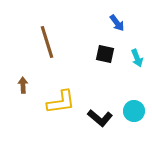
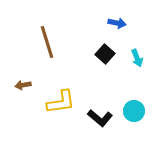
blue arrow: rotated 42 degrees counterclockwise
black square: rotated 30 degrees clockwise
brown arrow: rotated 98 degrees counterclockwise
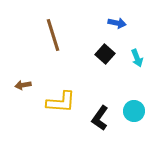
brown line: moved 6 px right, 7 px up
yellow L-shape: rotated 12 degrees clockwise
black L-shape: rotated 85 degrees clockwise
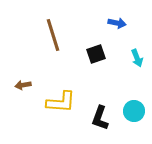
black square: moved 9 px left; rotated 30 degrees clockwise
black L-shape: rotated 15 degrees counterclockwise
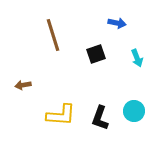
yellow L-shape: moved 13 px down
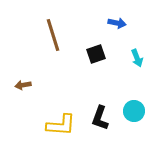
yellow L-shape: moved 10 px down
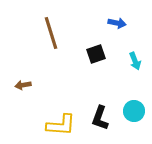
brown line: moved 2 px left, 2 px up
cyan arrow: moved 2 px left, 3 px down
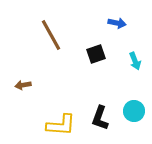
brown line: moved 2 px down; rotated 12 degrees counterclockwise
